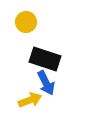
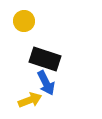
yellow circle: moved 2 px left, 1 px up
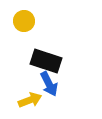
black rectangle: moved 1 px right, 2 px down
blue arrow: moved 3 px right, 1 px down
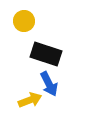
black rectangle: moved 7 px up
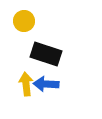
blue arrow: moved 3 px left; rotated 120 degrees clockwise
yellow arrow: moved 4 px left, 16 px up; rotated 75 degrees counterclockwise
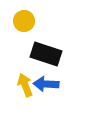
yellow arrow: moved 1 px left, 1 px down; rotated 15 degrees counterclockwise
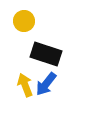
blue arrow: rotated 55 degrees counterclockwise
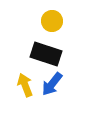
yellow circle: moved 28 px right
blue arrow: moved 6 px right
